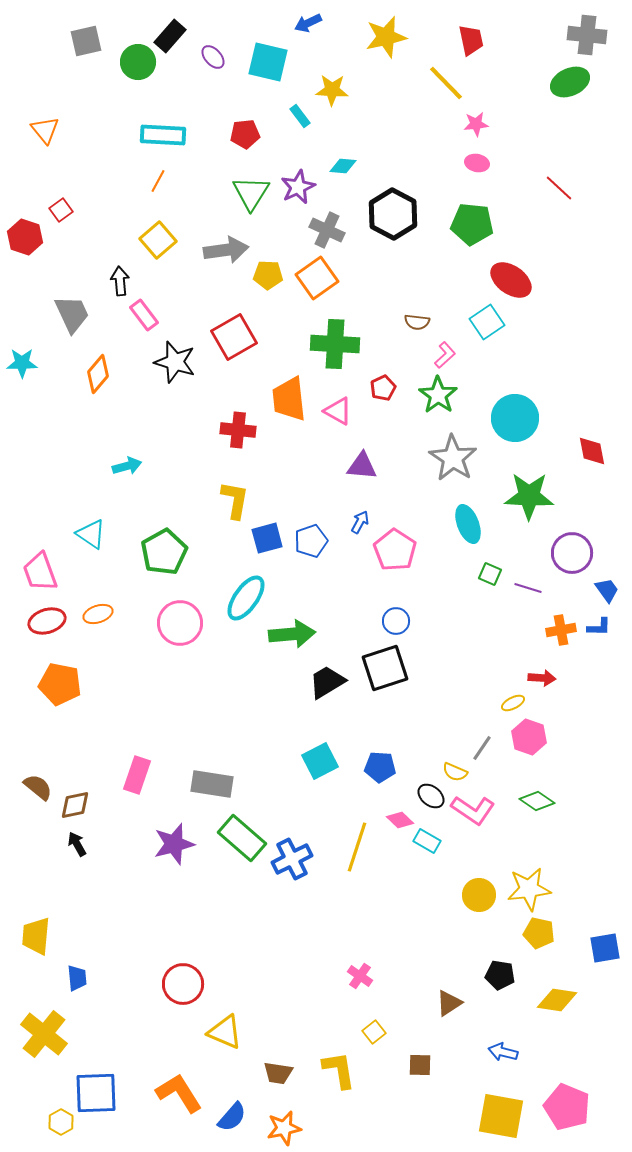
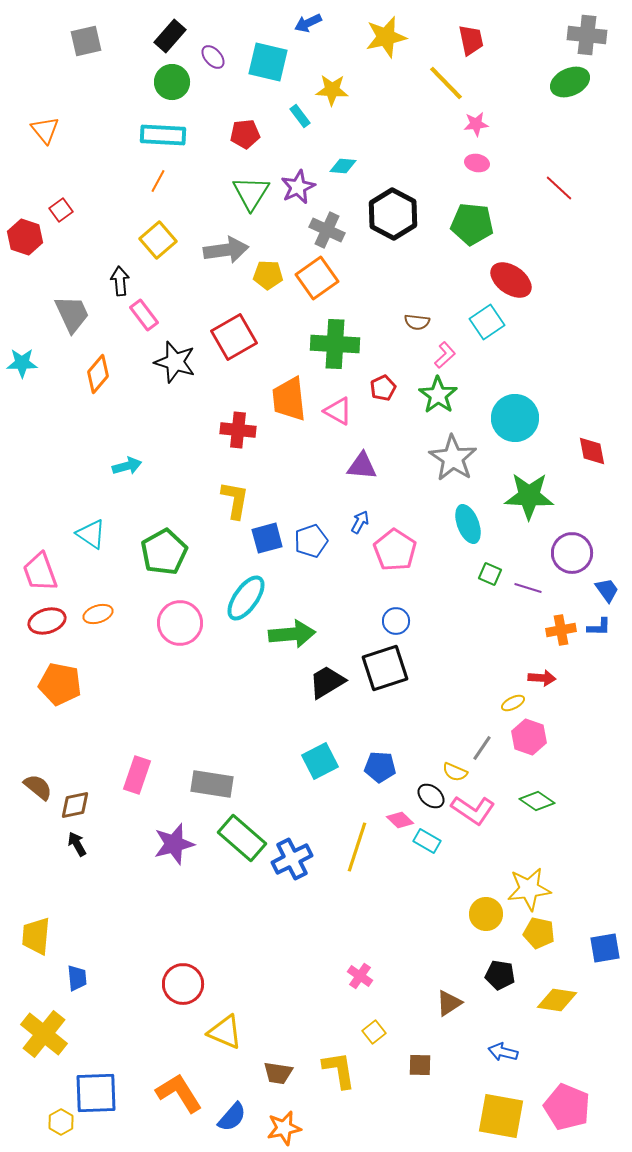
green circle at (138, 62): moved 34 px right, 20 px down
yellow circle at (479, 895): moved 7 px right, 19 px down
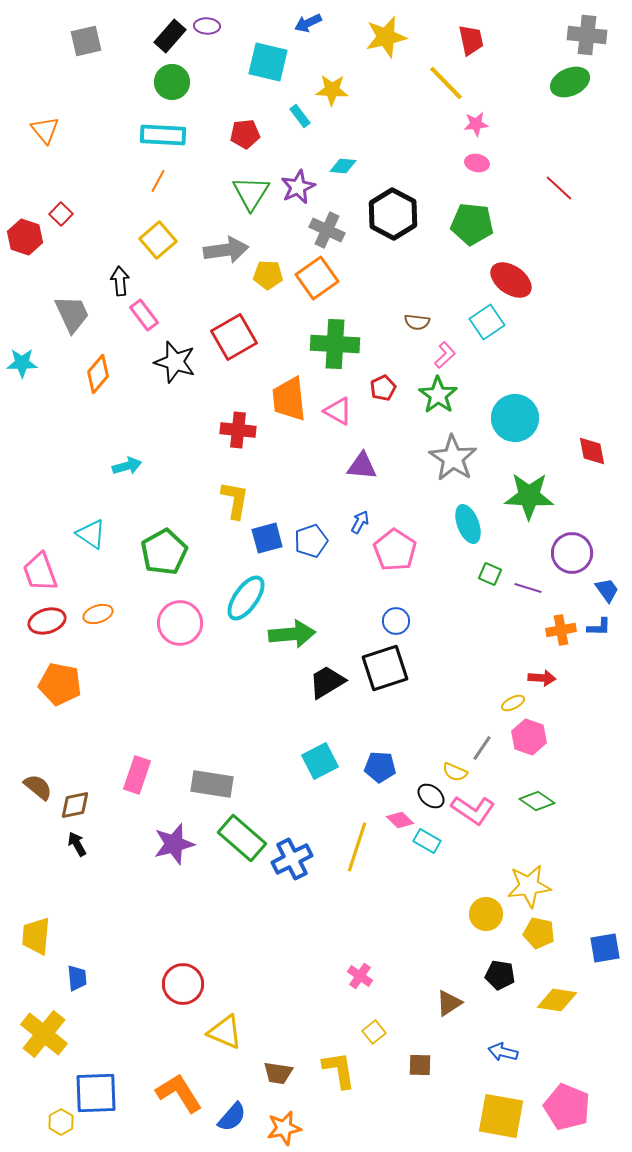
purple ellipse at (213, 57): moved 6 px left, 31 px up; rotated 45 degrees counterclockwise
red square at (61, 210): moved 4 px down; rotated 10 degrees counterclockwise
yellow star at (529, 889): moved 3 px up
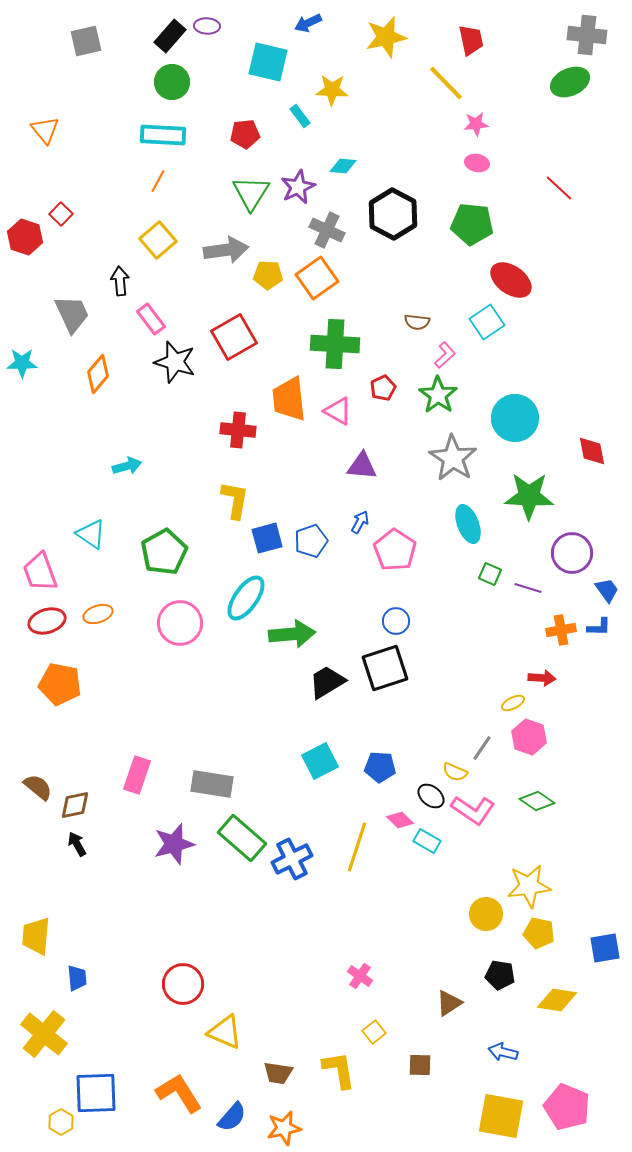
pink rectangle at (144, 315): moved 7 px right, 4 px down
